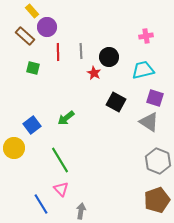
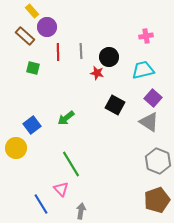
red star: moved 3 px right; rotated 16 degrees counterclockwise
purple square: moved 2 px left; rotated 24 degrees clockwise
black square: moved 1 px left, 3 px down
yellow circle: moved 2 px right
green line: moved 11 px right, 4 px down
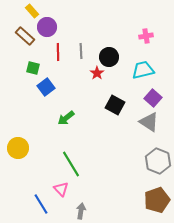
red star: rotated 24 degrees clockwise
blue square: moved 14 px right, 38 px up
yellow circle: moved 2 px right
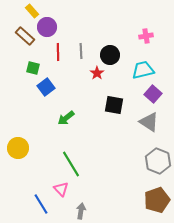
black circle: moved 1 px right, 2 px up
purple square: moved 4 px up
black square: moved 1 px left; rotated 18 degrees counterclockwise
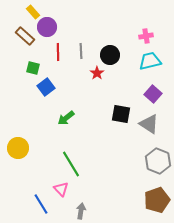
yellow rectangle: moved 1 px right, 1 px down
cyan trapezoid: moved 7 px right, 9 px up
black square: moved 7 px right, 9 px down
gray triangle: moved 2 px down
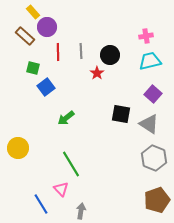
gray hexagon: moved 4 px left, 3 px up
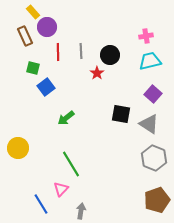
brown rectangle: rotated 24 degrees clockwise
pink triangle: rotated 28 degrees clockwise
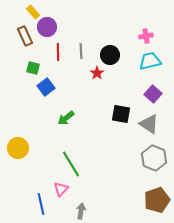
blue line: rotated 20 degrees clockwise
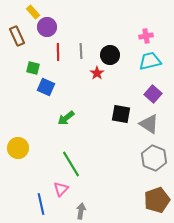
brown rectangle: moved 8 px left
blue square: rotated 30 degrees counterclockwise
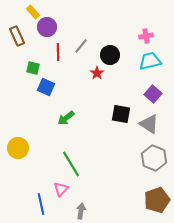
gray line: moved 5 px up; rotated 42 degrees clockwise
